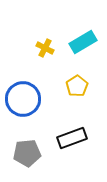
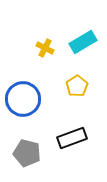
gray pentagon: rotated 20 degrees clockwise
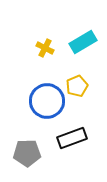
yellow pentagon: rotated 10 degrees clockwise
blue circle: moved 24 px right, 2 px down
gray pentagon: rotated 16 degrees counterclockwise
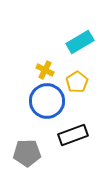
cyan rectangle: moved 3 px left
yellow cross: moved 22 px down
yellow pentagon: moved 4 px up; rotated 10 degrees counterclockwise
black rectangle: moved 1 px right, 3 px up
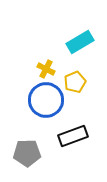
yellow cross: moved 1 px right, 1 px up
yellow pentagon: moved 2 px left; rotated 10 degrees clockwise
blue circle: moved 1 px left, 1 px up
black rectangle: moved 1 px down
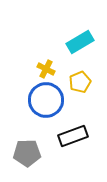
yellow pentagon: moved 5 px right
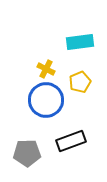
cyan rectangle: rotated 24 degrees clockwise
black rectangle: moved 2 px left, 5 px down
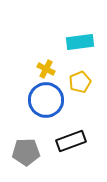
gray pentagon: moved 1 px left, 1 px up
